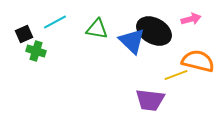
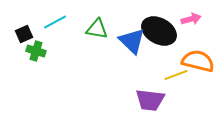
black ellipse: moved 5 px right
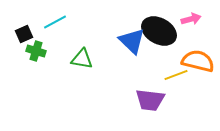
green triangle: moved 15 px left, 30 px down
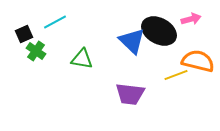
green cross: rotated 18 degrees clockwise
purple trapezoid: moved 20 px left, 6 px up
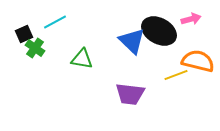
green cross: moved 1 px left, 3 px up
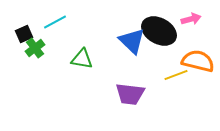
green cross: rotated 18 degrees clockwise
